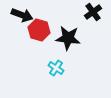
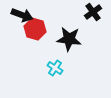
red hexagon: moved 4 px left, 1 px up
black star: moved 1 px right, 1 px down
cyan cross: moved 1 px left
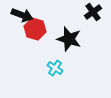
black star: rotated 10 degrees clockwise
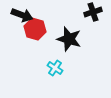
black cross: rotated 18 degrees clockwise
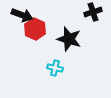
red hexagon: rotated 10 degrees clockwise
cyan cross: rotated 21 degrees counterclockwise
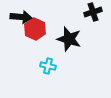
black arrow: moved 1 px left, 2 px down; rotated 15 degrees counterclockwise
cyan cross: moved 7 px left, 2 px up
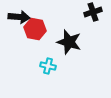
black arrow: moved 2 px left
red hexagon: rotated 15 degrees counterclockwise
black star: moved 3 px down
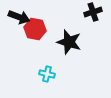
black arrow: rotated 15 degrees clockwise
cyan cross: moved 1 px left, 8 px down
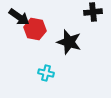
black cross: rotated 12 degrees clockwise
black arrow: rotated 15 degrees clockwise
cyan cross: moved 1 px left, 1 px up
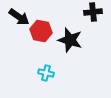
red hexagon: moved 6 px right, 2 px down
black star: moved 1 px right, 2 px up
